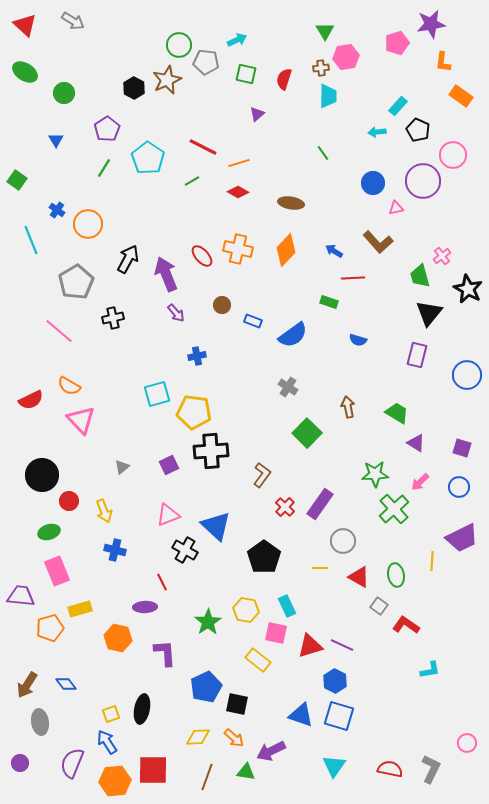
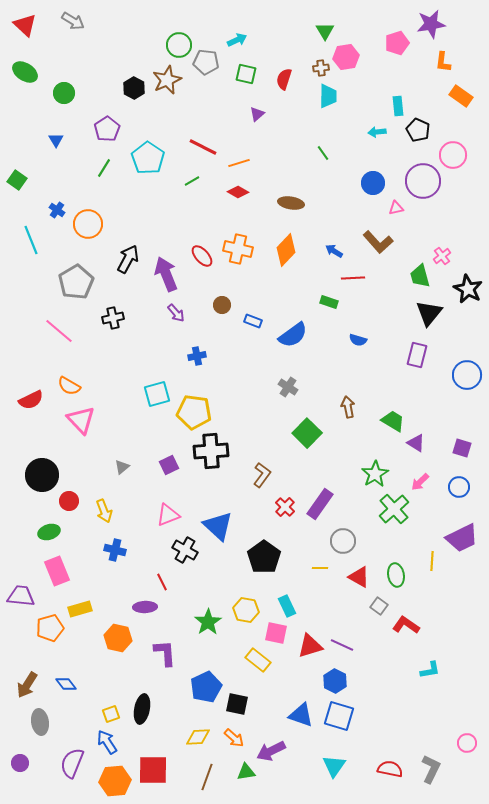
cyan rectangle at (398, 106): rotated 48 degrees counterclockwise
green trapezoid at (397, 413): moved 4 px left, 8 px down
green star at (375, 474): rotated 28 degrees counterclockwise
blue triangle at (216, 526): moved 2 px right
green triangle at (246, 772): rotated 18 degrees counterclockwise
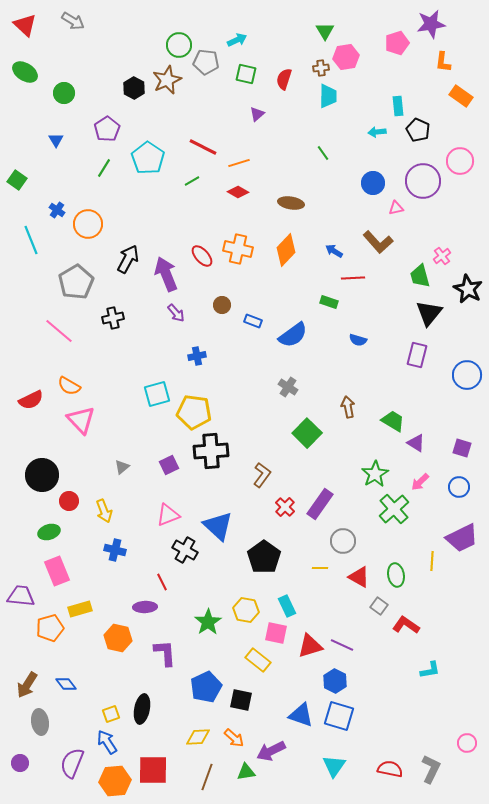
pink circle at (453, 155): moved 7 px right, 6 px down
black square at (237, 704): moved 4 px right, 4 px up
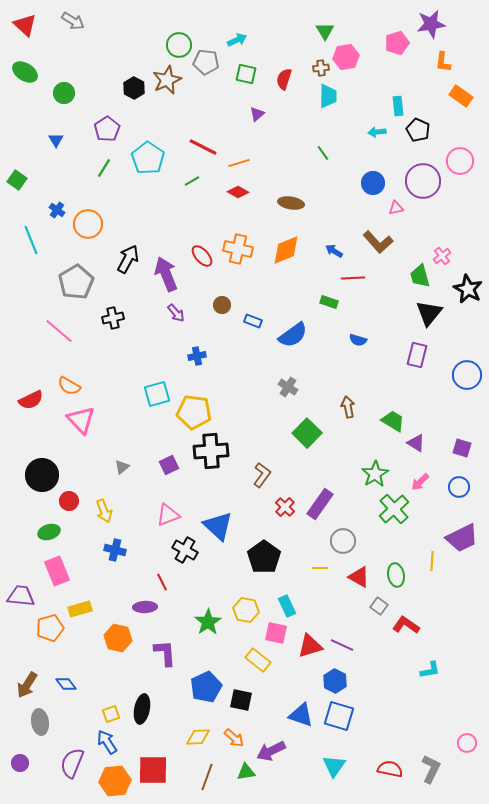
orange diamond at (286, 250): rotated 24 degrees clockwise
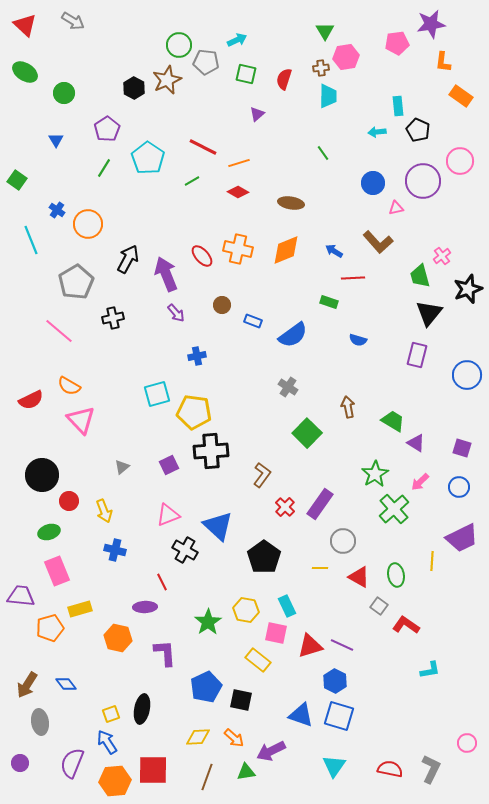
pink pentagon at (397, 43): rotated 10 degrees clockwise
black star at (468, 289): rotated 24 degrees clockwise
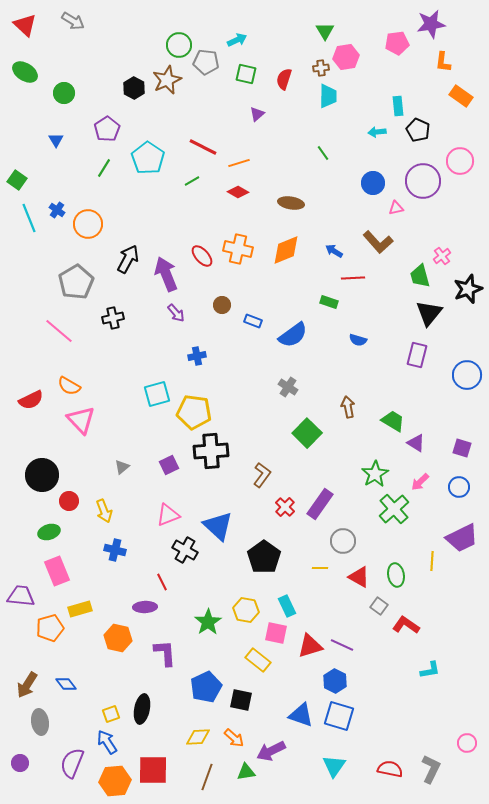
cyan line at (31, 240): moved 2 px left, 22 px up
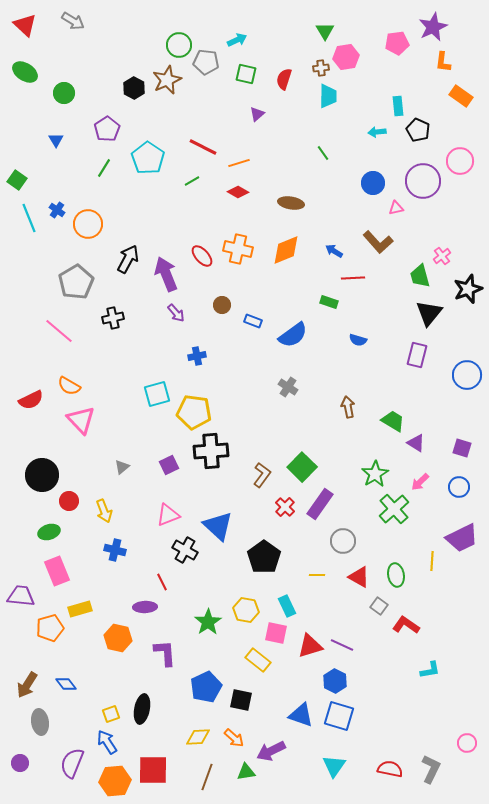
purple star at (431, 24): moved 2 px right, 3 px down; rotated 16 degrees counterclockwise
green square at (307, 433): moved 5 px left, 34 px down
yellow line at (320, 568): moved 3 px left, 7 px down
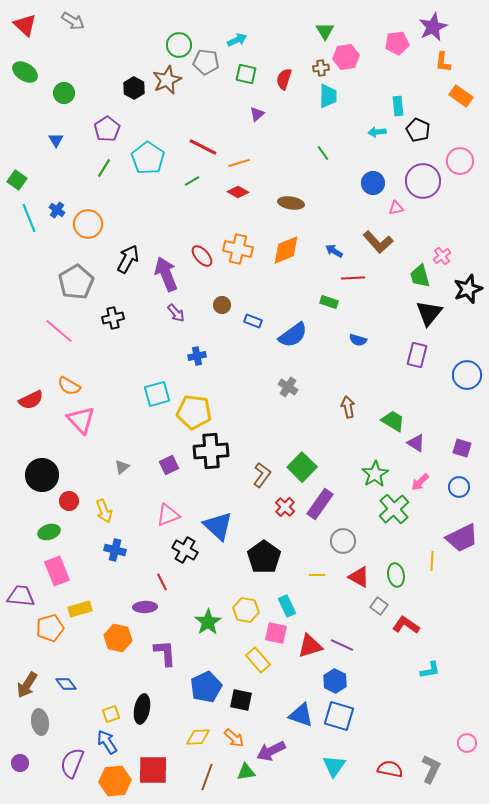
yellow rectangle at (258, 660): rotated 10 degrees clockwise
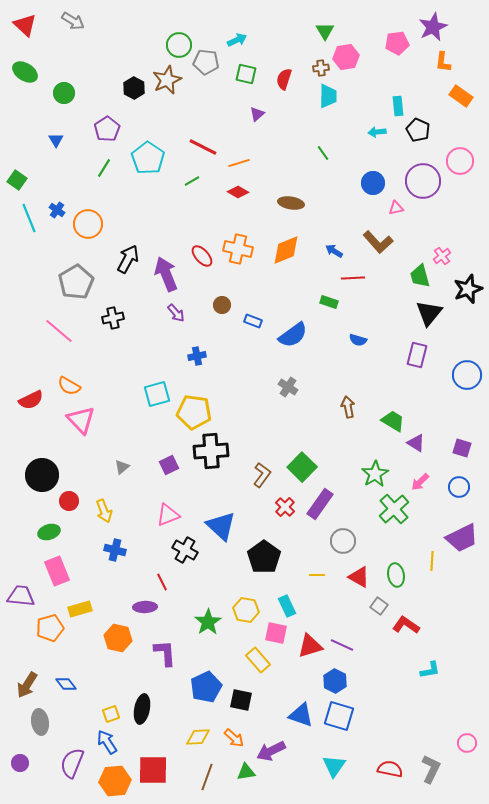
blue triangle at (218, 526): moved 3 px right
